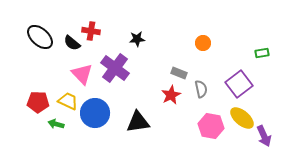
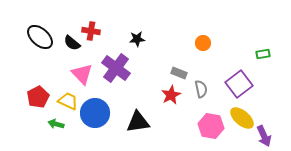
green rectangle: moved 1 px right, 1 px down
purple cross: moved 1 px right
red pentagon: moved 5 px up; rotated 30 degrees counterclockwise
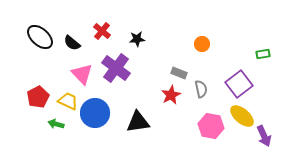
red cross: moved 11 px right; rotated 30 degrees clockwise
orange circle: moved 1 px left, 1 px down
yellow ellipse: moved 2 px up
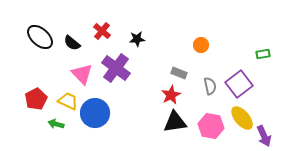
orange circle: moved 1 px left, 1 px down
gray semicircle: moved 9 px right, 3 px up
red pentagon: moved 2 px left, 2 px down
yellow ellipse: moved 2 px down; rotated 10 degrees clockwise
black triangle: moved 37 px right
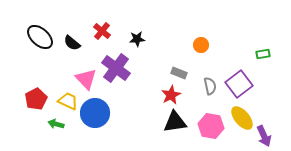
pink triangle: moved 4 px right, 5 px down
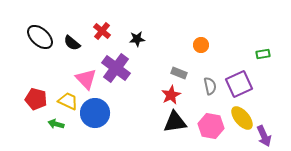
purple square: rotated 12 degrees clockwise
red pentagon: rotated 30 degrees counterclockwise
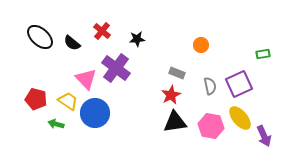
gray rectangle: moved 2 px left
yellow trapezoid: rotated 10 degrees clockwise
yellow ellipse: moved 2 px left
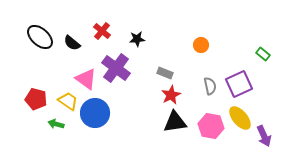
green rectangle: rotated 48 degrees clockwise
gray rectangle: moved 12 px left
pink triangle: rotated 10 degrees counterclockwise
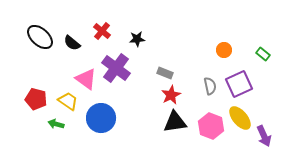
orange circle: moved 23 px right, 5 px down
blue circle: moved 6 px right, 5 px down
pink hexagon: rotated 10 degrees clockwise
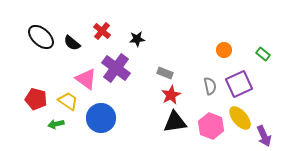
black ellipse: moved 1 px right
green arrow: rotated 28 degrees counterclockwise
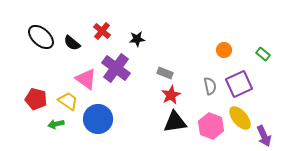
blue circle: moved 3 px left, 1 px down
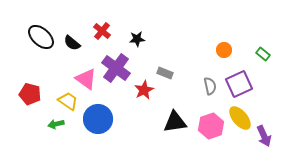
red star: moved 27 px left, 5 px up
red pentagon: moved 6 px left, 5 px up
pink hexagon: rotated 20 degrees clockwise
